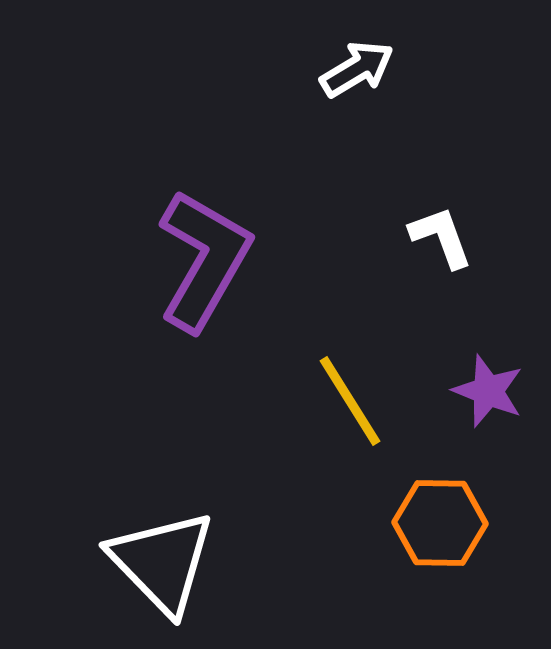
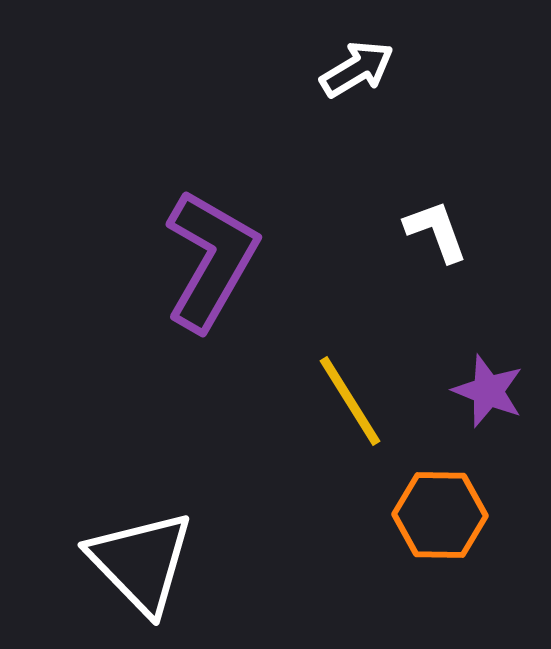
white L-shape: moved 5 px left, 6 px up
purple L-shape: moved 7 px right
orange hexagon: moved 8 px up
white triangle: moved 21 px left
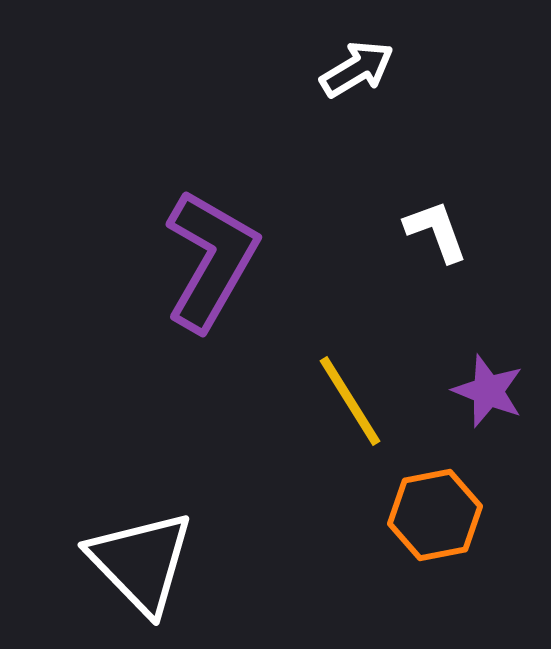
orange hexagon: moved 5 px left; rotated 12 degrees counterclockwise
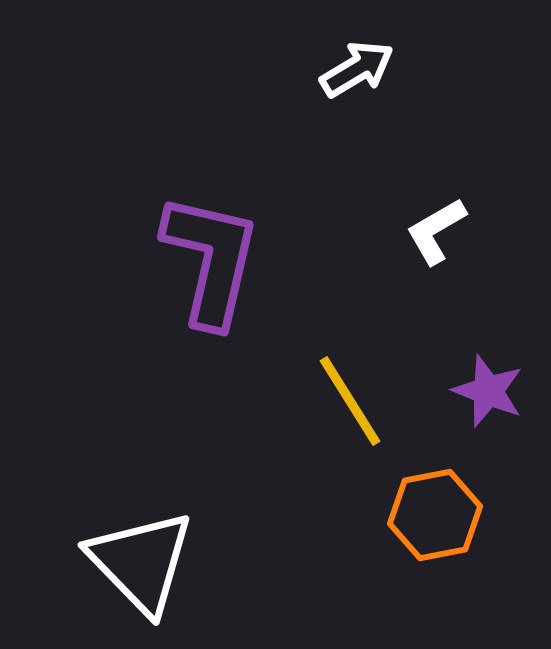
white L-shape: rotated 100 degrees counterclockwise
purple L-shape: rotated 17 degrees counterclockwise
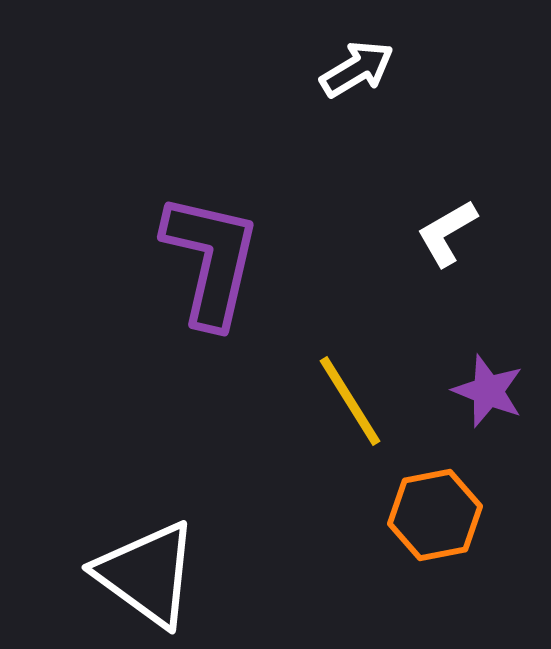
white L-shape: moved 11 px right, 2 px down
white triangle: moved 6 px right, 12 px down; rotated 10 degrees counterclockwise
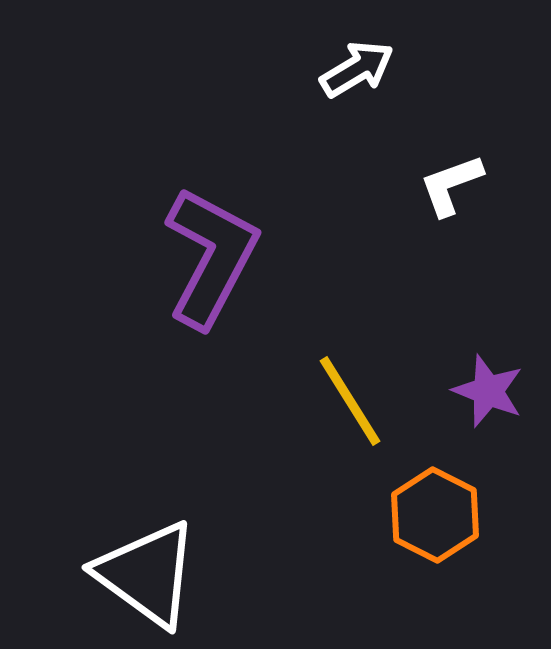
white L-shape: moved 4 px right, 48 px up; rotated 10 degrees clockwise
purple L-shape: moved 3 px up; rotated 15 degrees clockwise
orange hexagon: rotated 22 degrees counterclockwise
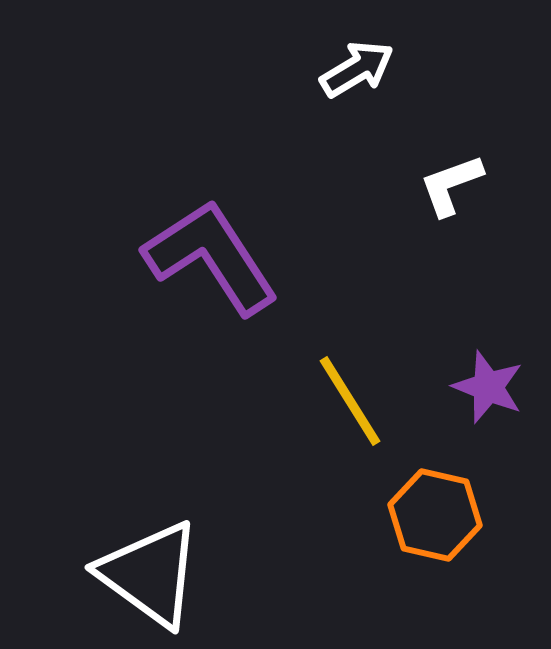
purple L-shape: rotated 61 degrees counterclockwise
purple star: moved 4 px up
orange hexagon: rotated 14 degrees counterclockwise
white triangle: moved 3 px right
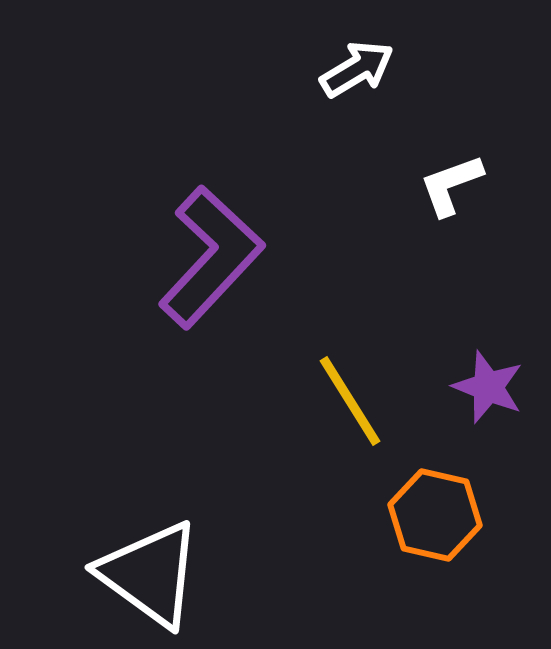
purple L-shape: rotated 76 degrees clockwise
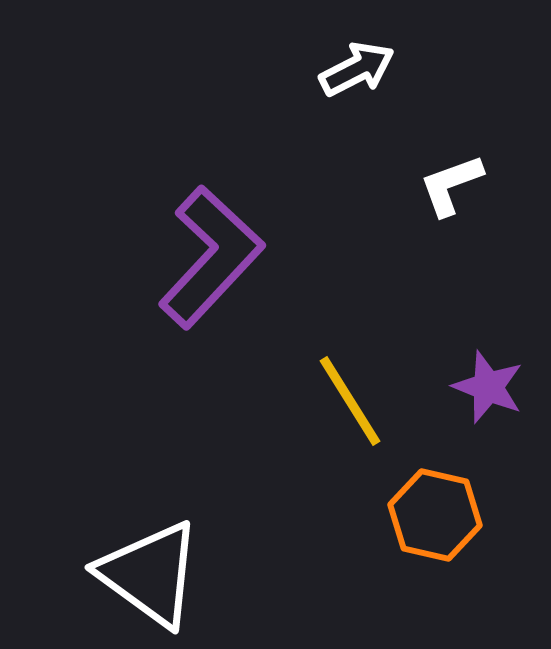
white arrow: rotated 4 degrees clockwise
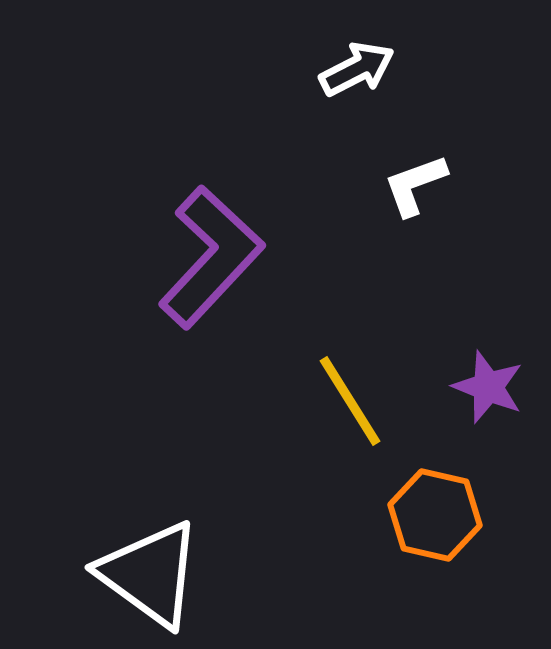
white L-shape: moved 36 px left
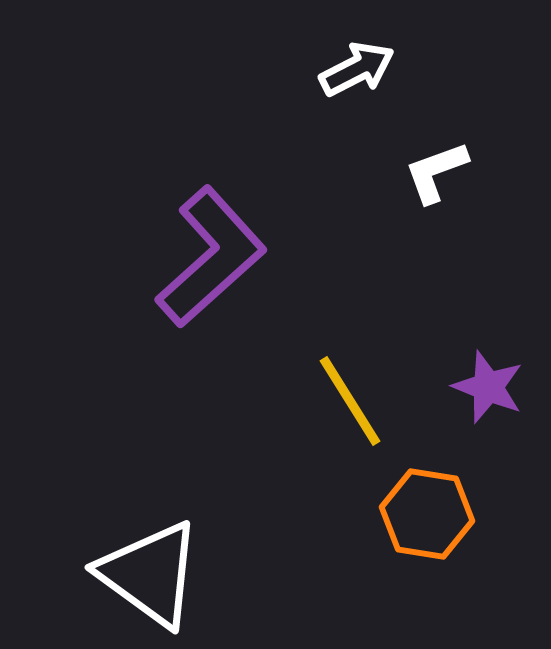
white L-shape: moved 21 px right, 13 px up
purple L-shape: rotated 5 degrees clockwise
orange hexagon: moved 8 px left, 1 px up; rotated 4 degrees counterclockwise
